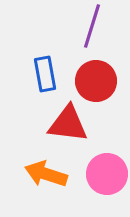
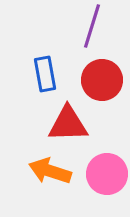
red circle: moved 6 px right, 1 px up
red triangle: rotated 9 degrees counterclockwise
orange arrow: moved 4 px right, 3 px up
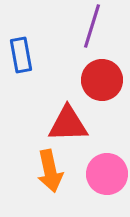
blue rectangle: moved 24 px left, 19 px up
orange arrow: rotated 120 degrees counterclockwise
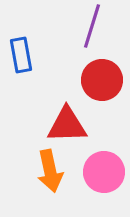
red triangle: moved 1 px left, 1 px down
pink circle: moved 3 px left, 2 px up
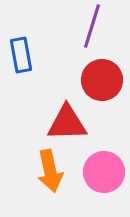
red triangle: moved 2 px up
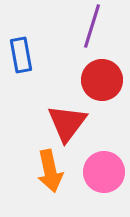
red triangle: rotated 51 degrees counterclockwise
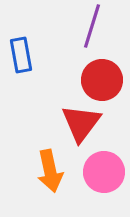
red triangle: moved 14 px right
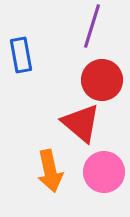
red triangle: rotated 27 degrees counterclockwise
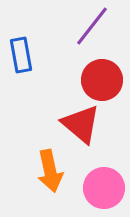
purple line: rotated 21 degrees clockwise
red triangle: moved 1 px down
pink circle: moved 16 px down
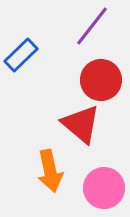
blue rectangle: rotated 56 degrees clockwise
red circle: moved 1 px left
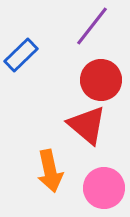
red triangle: moved 6 px right, 1 px down
